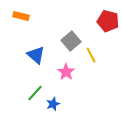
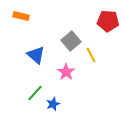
red pentagon: rotated 10 degrees counterclockwise
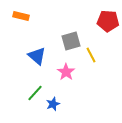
gray square: rotated 24 degrees clockwise
blue triangle: moved 1 px right, 1 px down
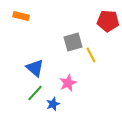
gray square: moved 2 px right, 1 px down
blue triangle: moved 2 px left, 12 px down
pink star: moved 2 px right, 11 px down; rotated 12 degrees clockwise
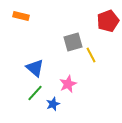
red pentagon: rotated 25 degrees counterclockwise
pink star: moved 1 px down
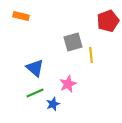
yellow line: rotated 21 degrees clockwise
green line: rotated 24 degrees clockwise
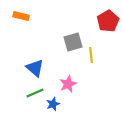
red pentagon: rotated 10 degrees counterclockwise
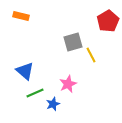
yellow line: rotated 21 degrees counterclockwise
blue triangle: moved 10 px left, 3 px down
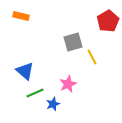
yellow line: moved 1 px right, 2 px down
